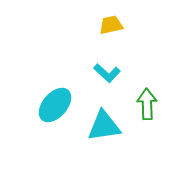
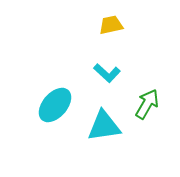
green arrow: rotated 32 degrees clockwise
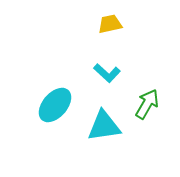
yellow trapezoid: moved 1 px left, 1 px up
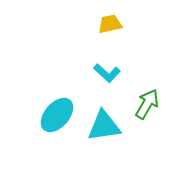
cyan ellipse: moved 2 px right, 10 px down
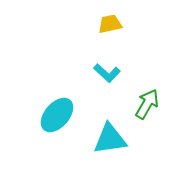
cyan triangle: moved 6 px right, 13 px down
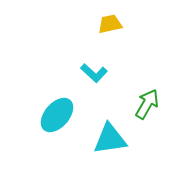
cyan L-shape: moved 13 px left
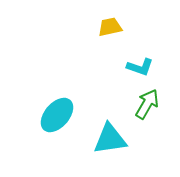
yellow trapezoid: moved 3 px down
cyan L-shape: moved 46 px right, 6 px up; rotated 24 degrees counterclockwise
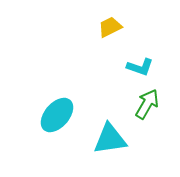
yellow trapezoid: rotated 15 degrees counterclockwise
